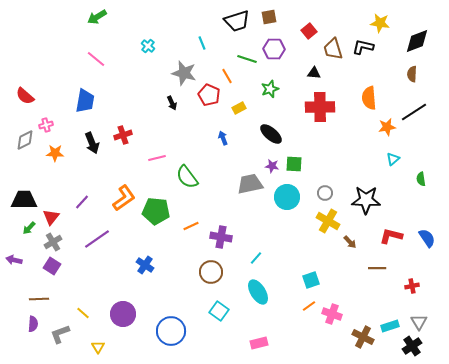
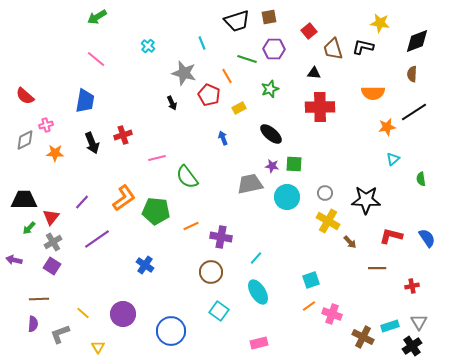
orange semicircle at (369, 98): moved 4 px right, 5 px up; rotated 85 degrees counterclockwise
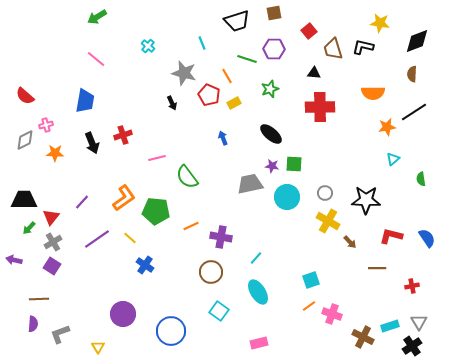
brown square at (269, 17): moved 5 px right, 4 px up
yellow rectangle at (239, 108): moved 5 px left, 5 px up
yellow line at (83, 313): moved 47 px right, 75 px up
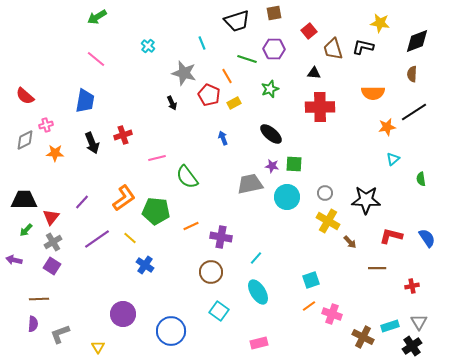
green arrow at (29, 228): moved 3 px left, 2 px down
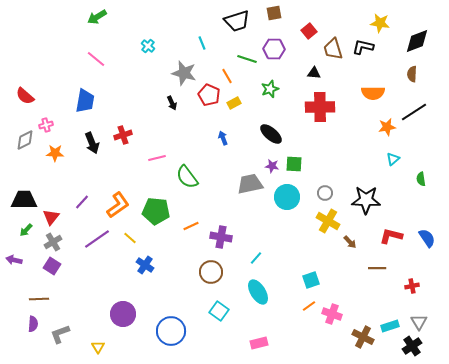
orange L-shape at (124, 198): moved 6 px left, 7 px down
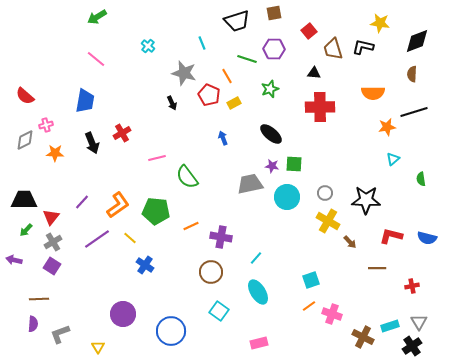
black line at (414, 112): rotated 16 degrees clockwise
red cross at (123, 135): moved 1 px left, 2 px up; rotated 12 degrees counterclockwise
blue semicircle at (427, 238): rotated 138 degrees clockwise
